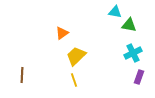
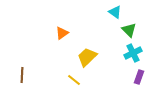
cyan triangle: rotated 24 degrees clockwise
green triangle: moved 5 px down; rotated 35 degrees clockwise
yellow trapezoid: moved 11 px right, 1 px down
yellow line: rotated 32 degrees counterclockwise
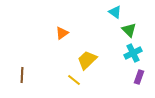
yellow trapezoid: moved 3 px down
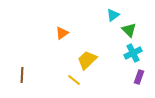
cyan triangle: moved 2 px left, 3 px down; rotated 48 degrees clockwise
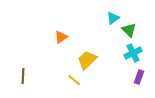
cyan triangle: moved 3 px down
orange triangle: moved 1 px left, 4 px down
brown line: moved 1 px right, 1 px down
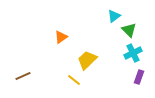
cyan triangle: moved 1 px right, 2 px up
brown line: rotated 63 degrees clockwise
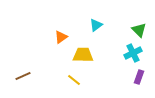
cyan triangle: moved 18 px left, 9 px down
green triangle: moved 10 px right
yellow trapezoid: moved 4 px left, 5 px up; rotated 45 degrees clockwise
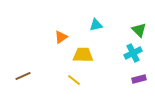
cyan triangle: rotated 24 degrees clockwise
purple rectangle: moved 2 px down; rotated 56 degrees clockwise
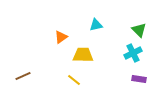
purple rectangle: rotated 24 degrees clockwise
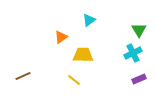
cyan triangle: moved 7 px left, 5 px up; rotated 24 degrees counterclockwise
green triangle: rotated 14 degrees clockwise
purple rectangle: rotated 32 degrees counterclockwise
